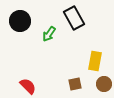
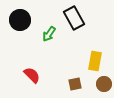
black circle: moved 1 px up
red semicircle: moved 4 px right, 11 px up
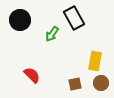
green arrow: moved 3 px right
brown circle: moved 3 px left, 1 px up
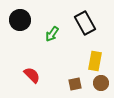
black rectangle: moved 11 px right, 5 px down
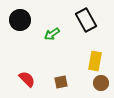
black rectangle: moved 1 px right, 3 px up
green arrow: rotated 21 degrees clockwise
red semicircle: moved 5 px left, 4 px down
brown square: moved 14 px left, 2 px up
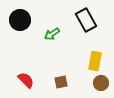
red semicircle: moved 1 px left, 1 px down
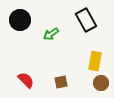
green arrow: moved 1 px left
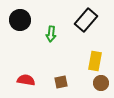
black rectangle: rotated 70 degrees clockwise
green arrow: rotated 49 degrees counterclockwise
red semicircle: rotated 36 degrees counterclockwise
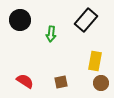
red semicircle: moved 1 px left, 1 px down; rotated 24 degrees clockwise
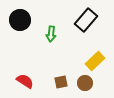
yellow rectangle: rotated 36 degrees clockwise
brown circle: moved 16 px left
